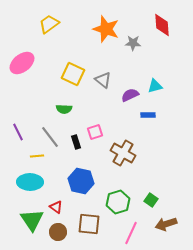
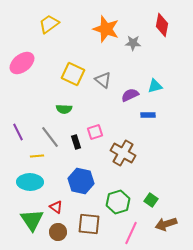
red diamond: rotated 15 degrees clockwise
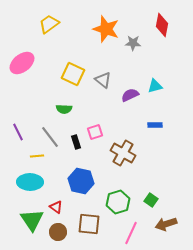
blue rectangle: moved 7 px right, 10 px down
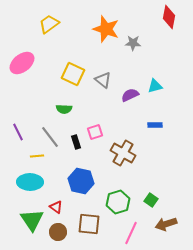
red diamond: moved 7 px right, 8 px up
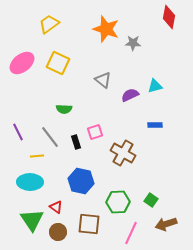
yellow square: moved 15 px left, 11 px up
green hexagon: rotated 15 degrees clockwise
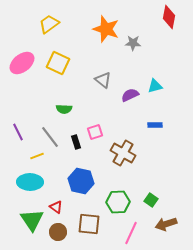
yellow line: rotated 16 degrees counterclockwise
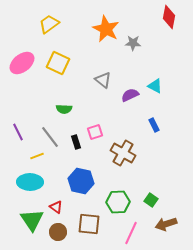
orange star: rotated 8 degrees clockwise
cyan triangle: rotated 42 degrees clockwise
blue rectangle: moved 1 px left; rotated 64 degrees clockwise
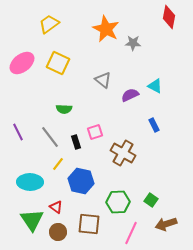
yellow line: moved 21 px right, 8 px down; rotated 32 degrees counterclockwise
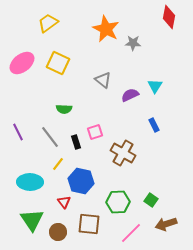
yellow trapezoid: moved 1 px left, 1 px up
cyan triangle: rotated 35 degrees clockwise
red triangle: moved 8 px right, 5 px up; rotated 16 degrees clockwise
pink line: rotated 20 degrees clockwise
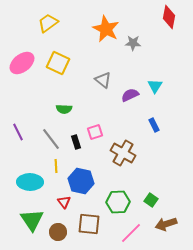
gray line: moved 1 px right, 2 px down
yellow line: moved 2 px left, 2 px down; rotated 40 degrees counterclockwise
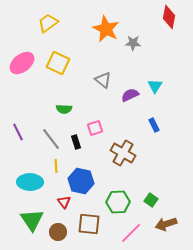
pink square: moved 4 px up
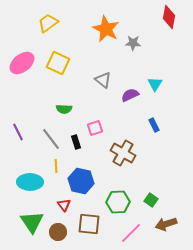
cyan triangle: moved 2 px up
red triangle: moved 3 px down
green triangle: moved 2 px down
